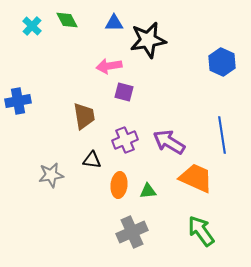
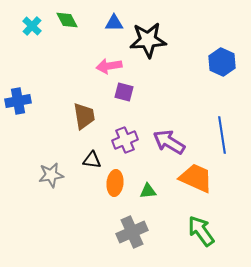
black star: rotated 6 degrees clockwise
orange ellipse: moved 4 px left, 2 px up
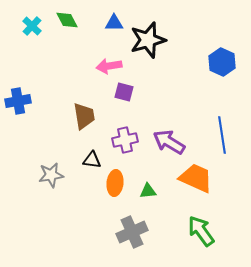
black star: rotated 12 degrees counterclockwise
purple cross: rotated 10 degrees clockwise
